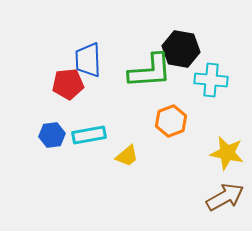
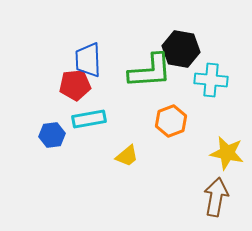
red pentagon: moved 7 px right, 1 px down
cyan rectangle: moved 16 px up
brown arrow: moved 9 px left; rotated 51 degrees counterclockwise
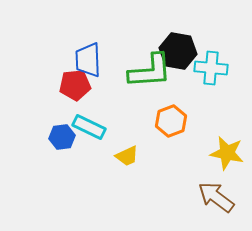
black hexagon: moved 3 px left, 2 px down
cyan cross: moved 12 px up
cyan rectangle: moved 8 px down; rotated 36 degrees clockwise
blue hexagon: moved 10 px right, 2 px down
yellow trapezoid: rotated 15 degrees clockwise
brown arrow: rotated 63 degrees counterclockwise
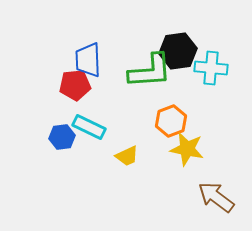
black hexagon: rotated 18 degrees counterclockwise
yellow star: moved 40 px left, 4 px up
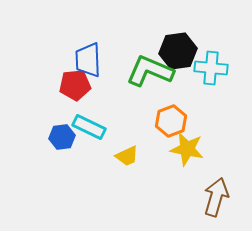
green L-shape: rotated 153 degrees counterclockwise
brown arrow: rotated 69 degrees clockwise
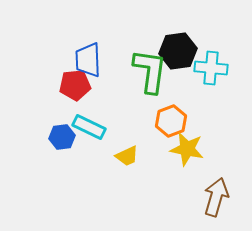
green L-shape: rotated 75 degrees clockwise
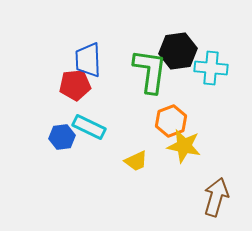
yellow star: moved 3 px left, 3 px up
yellow trapezoid: moved 9 px right, 5 px down
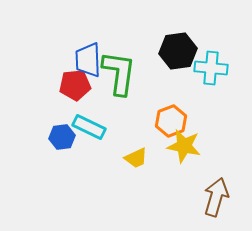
green L-shape: moved 31 px left, 2 px down
yellow trapezoid: moved 3 px up
